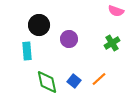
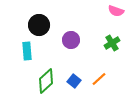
purple circle: moved 2 px right, 1 px down
green diamond: moved 1 px left, 1 px up; rotated 60 degrees clockwise
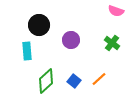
green cross: rotated 21 degrees counterclockwise
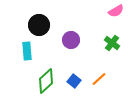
pink semicircle: rotated 49 degrees counterclockwise
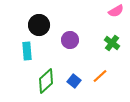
purple circle: moved 1 px left
orange line: moved 1 px right, 3 px up
